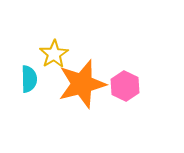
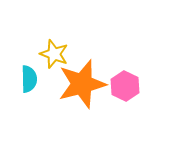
yellow star: rotated 20 degrees counterclockwise
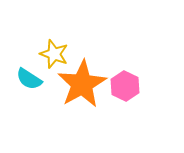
cyan semicircle: rotated 124 degrees clockwise
orange star: rotated 15 degrees counterclockwise
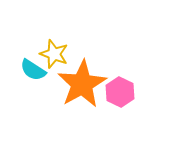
cyan semicircle: moved 4 px right, 9 px up
pink hexagon: moved 5 px left, 6 px down
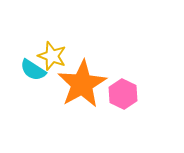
yellow star: moved 2 px left, 2 px down
pink hexagon: moved 3 px right, 2 px down
